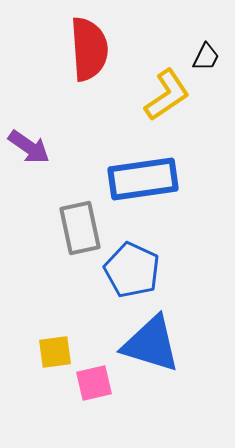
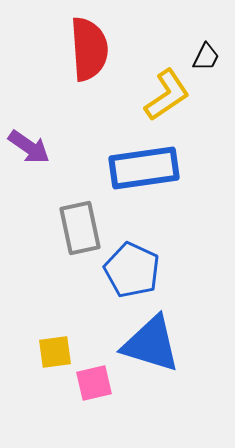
blue rectangle: moved 1 px right, 11 px up
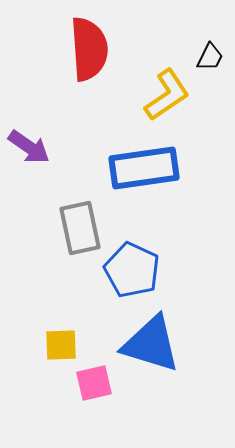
black trapezoid: moved 4 px right
yellow square: moved 6 px right, 7 px up; rotated 6 degrees clockwise
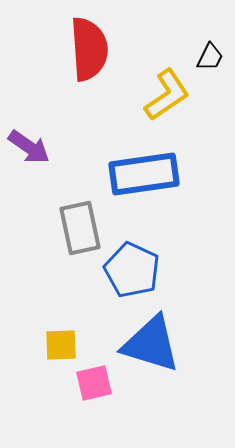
blue rectangle: moved 6 px down
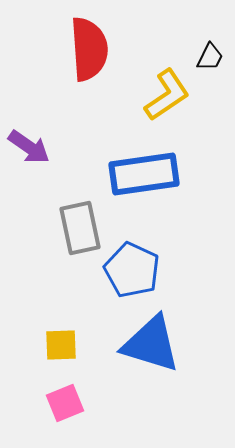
pink square: moved 29 px left, 20 px down; rotated 9 degrees counterclockwise
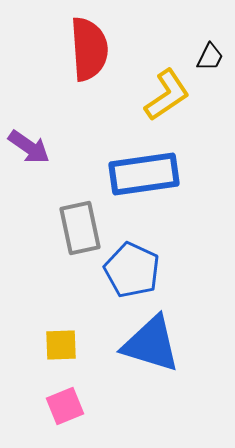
pink square: moved 3 px down
